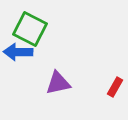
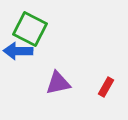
blue arrow: moved 1 px up
red rectangle: moved 9 px left
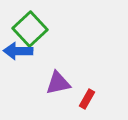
green square: rotated 20 degrees clockwise
red rectangle: moved 19 px left, 12 px down
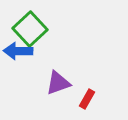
purple triangle: rotated 8 degrees counterclockwise
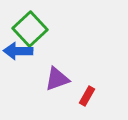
purple triangle: moved 1 px left, 4 px up
red rectangle: moved 3 px up
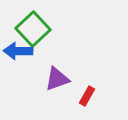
green square: moved 3 px right
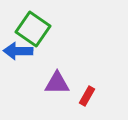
green square: rotated 12 degrees counterclockwise
purple triangle: moved 4 px down; rotated 20 degrees clockwise
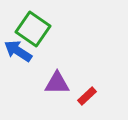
blue arrow: rotated 32 degrees clockwise
red rectangle: rotated 18 degrees clockwise
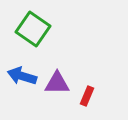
blue arrow: moved 4 px right, 25 px down; rotated 16 degrees counterclockwise
red rectangle: rotated 24 degrees counterclockwise
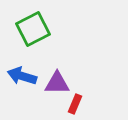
green square: rotated 28 degrees clockwise
red rectangle: moved 12 px left, 8 px down
